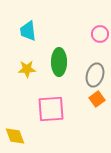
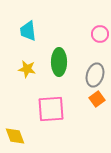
yellow star: rotated 12 degrees clockwise
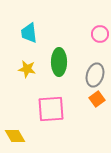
cyan trapezoid: moved 1 px right, 2 px down
yellow diamond: rotated 10 degrees counterclockwise
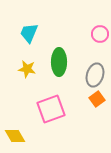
cyan trapezoid: rotated 30 degrees clockwise
pink square: rotated 16 degrees counterclockwise
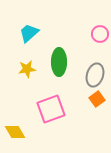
cyan trapezoid: rotated 25 degrees clockwise
yellow star: rotated 18 degrees counterclockwise
yellow diamond: moved 4 px up
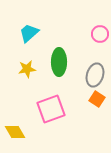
orange square: rotated 21 degrees counterclockwise
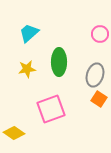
orange square: moved 2 px right
yellow diamond: moved 1 px left, 1 px down; rotated 25 degrees counterclockwise
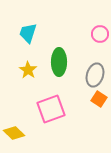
cyan trapezoid: moved 1 px left; rotated 30 degrees counterclockwise
yellow star: moved 1 px right, 1 px down; rotated 30 degrees counterclockwise
yellow diamond: rotated 10 degrees clockwise
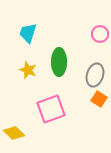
yellow star: rotated 12 degrees counterclockwise
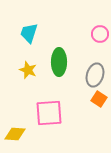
cyan trapezoid: moved 1 px right
pink square: moved 2 px left, 4 px down; rotated 16 degrees clockwise
yellow diamond: moved 1 px right, 1 px down; rotated 40 degrees counterclockwise
